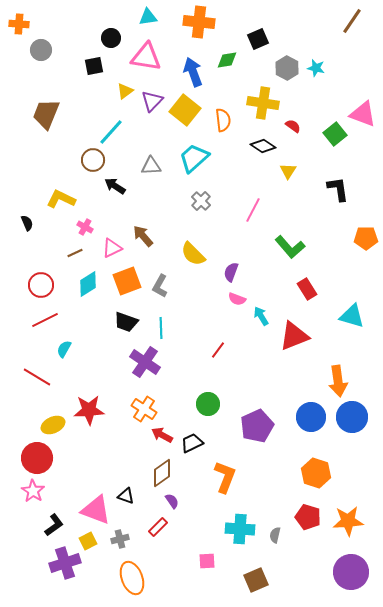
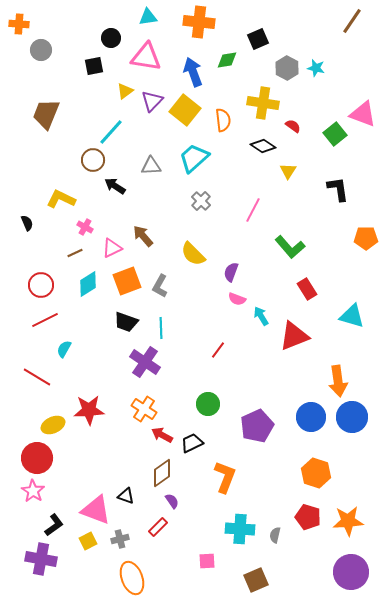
purple cross at (65, 563): moved 24 px left, 4 px up; rotated 28 degrees clockwise
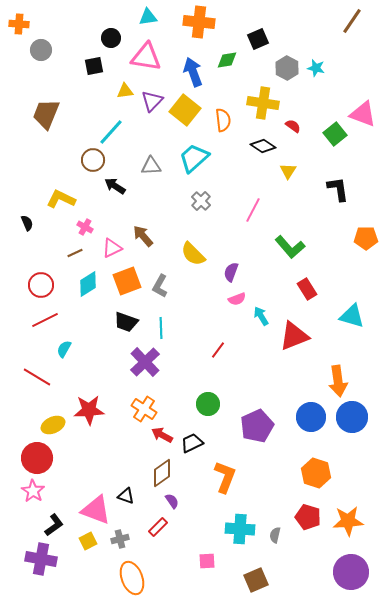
yellow triangle at (125, 91): rotated 30 degrees clockwise
pink semicircle at (237, 299): rotated 42 degrees counterclockwise
purple cross at (145, 362): rotated 12 degrees clockwise
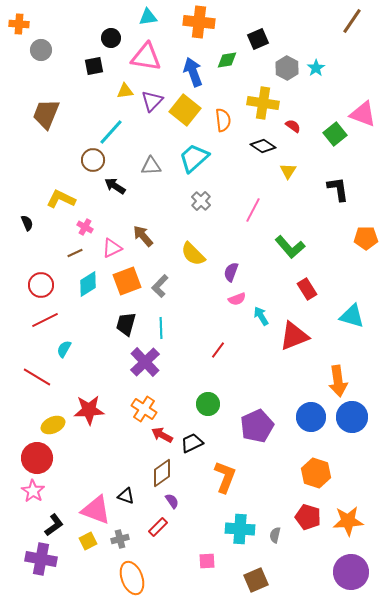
cyan star at (316, 68): rotated 24 degrees clockwise
gray L-shape at (160, 286): rotated 15 degrees clockwise
black trapezoid at (126, 322): moved 2 px down; rotated 85 degrees clockwise
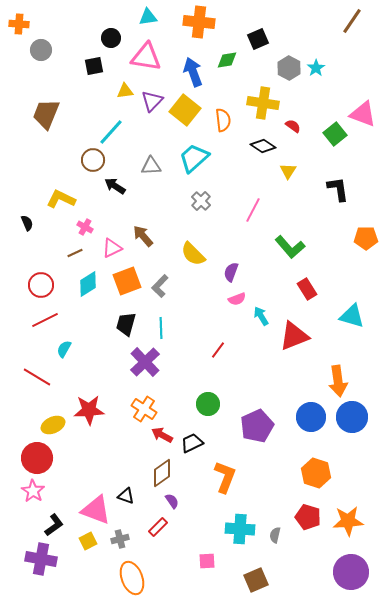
gray hexagon at (287, 68): moved 2 px right
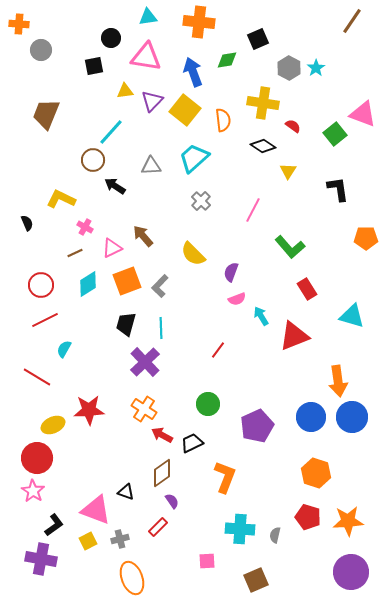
black triangle at (126, 496): moved 4 px up
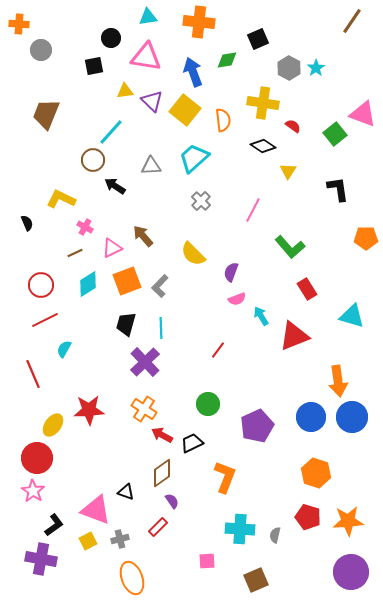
purple triangle at (152, 101): rotated 30 degrees counterclockwise
red line at (37, 377): moved 4 px left, 3 px up; rotated 36 degrees clockwise
yellow ellipse at (53, 425): rotated 30 degrees counterclockwise
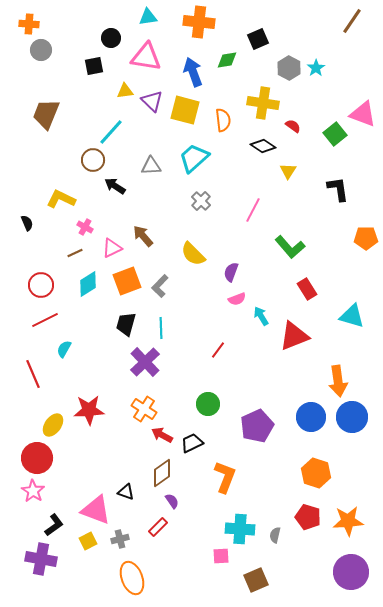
orange cross at (19, 24): moved 10 px right
yellow square at (185, 110): rotated 24 degrees counterclockwise
pink square at (207, 561): moved 14 px right, 5 px up
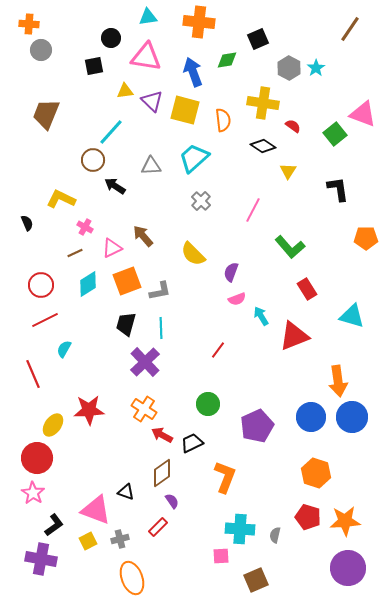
brown line at (352, 21): moved 2 px left, 8 px down
gray L-shape at (160, 286): moved 5 px down; rotated 145 degrees counterclockwise
pink star at (33, 491): moved 2 px down
orange star at (348, 521): moved 3 px left
purple circle at (351, 572): moved 3 px left, 4 px up
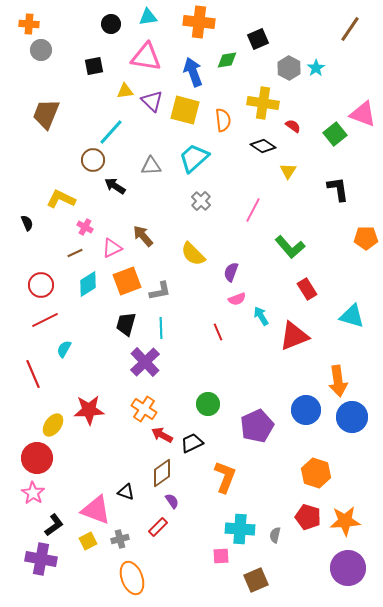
black circle at (111, 38): moved 14 px up
red line at (218, 350): moved 18 px up; rotated 60 degrees counterclockwise
blue circle at (311, 417): moved 5 px left, 7 px up
